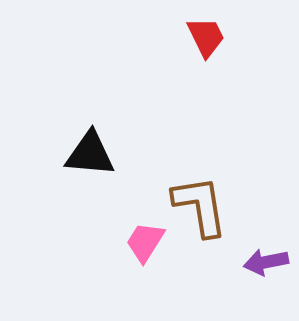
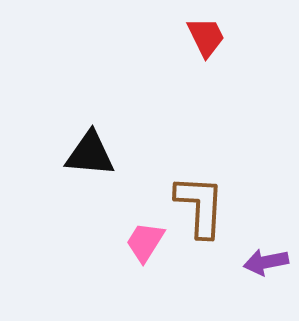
brown L-shape: rotated 12 degrees clockwise
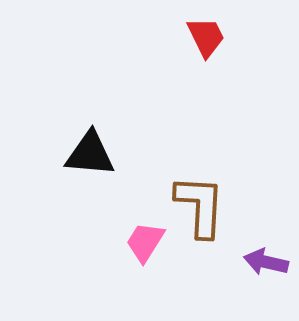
purple arrow: rotated 24 degrees clockwise
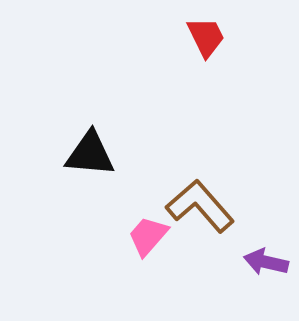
brown L-shape: rotated 44 degrees counterclockwise
pink trapezoid: moved 3 px right, 6 px up; rotated 9 degrees clockwise
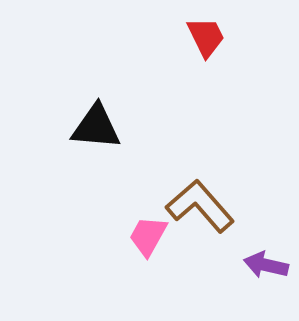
black triangle: moved 6 px right, 27 px up
pink trapezoid: rotated 12 degrees counterclockwise
purple arrow: moved 3 px down
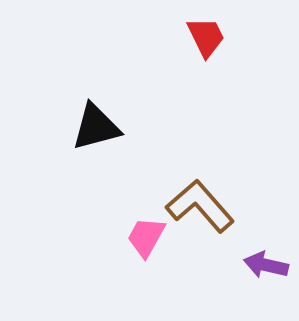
black triangle: rotated 20 degrees counterclockwise
pink trapezoid: moved 2 px left, 1 px down
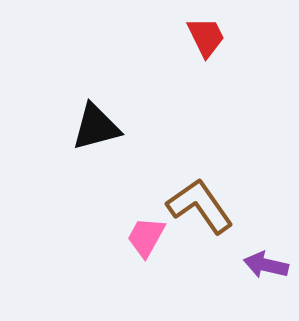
brown L-shape: rotated 6 degrees clockwise
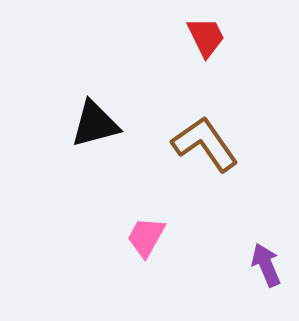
black triangle: moved 1 px left, 3 px up
brown L-shape: moved 5 px right, 62 px up
purple arrow: rotated 54 degrees clockwise
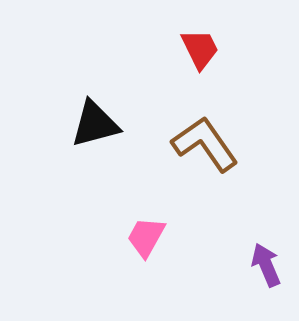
red trapezoid: moved 6 px left, 12 px down
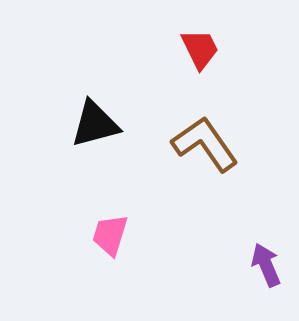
pink trapezoid: moved 36 px left, 2 px up; rotated 12 degrees counterclockwise
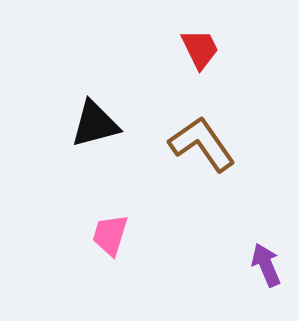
brown L-shape: moved 3 px left
